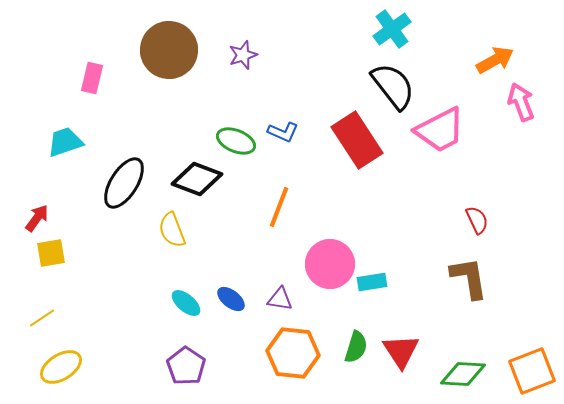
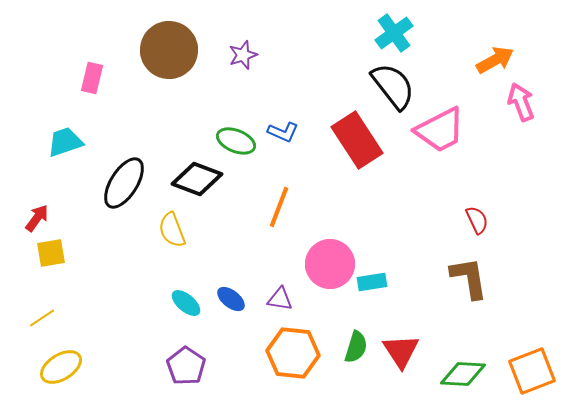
cyan cross: moved 2 px right, 4 px down
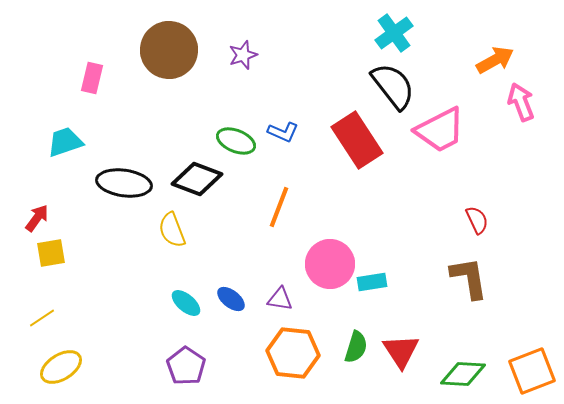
black ellipse: rotated 66 degrees clockwise
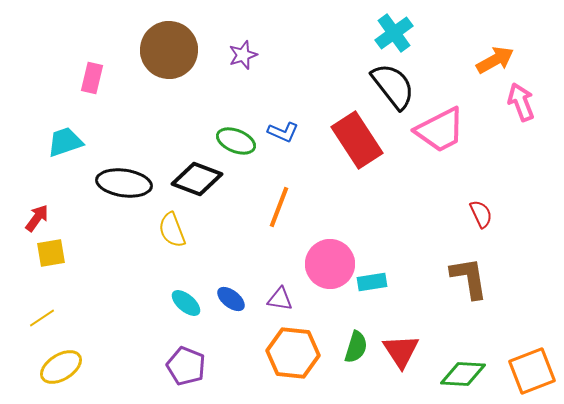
red semicircle: moved 4 px right, 6 px up
purple pentagon: rotated 12 degrees counterclockwise
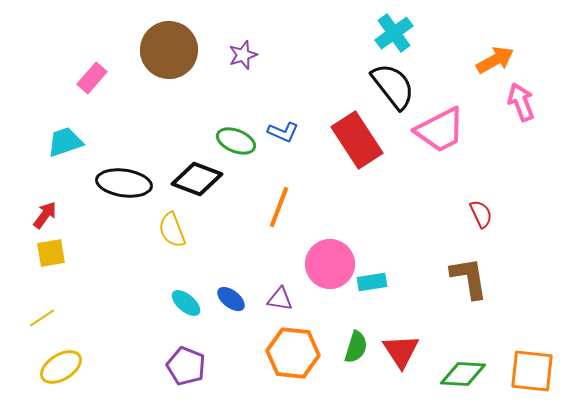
pink rectangle: rotated 28 degrees clockwise
red arrow: moved 8 px right, 3 px up
orange square: rotated 27 degrees clockwise
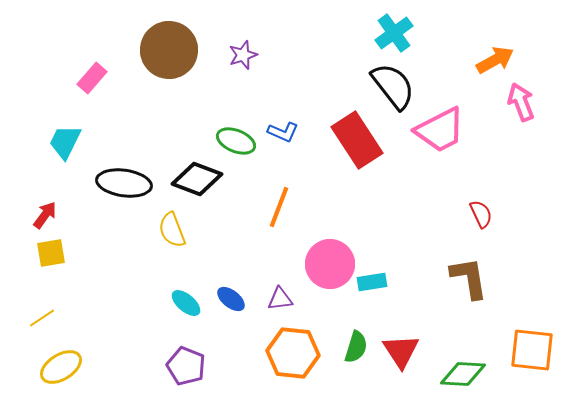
cyan trapezoid: rotated 45 degrees counterclockwise
purple triangle: rotated 16 degrees counterclockwise
orange square: moved 21 px up
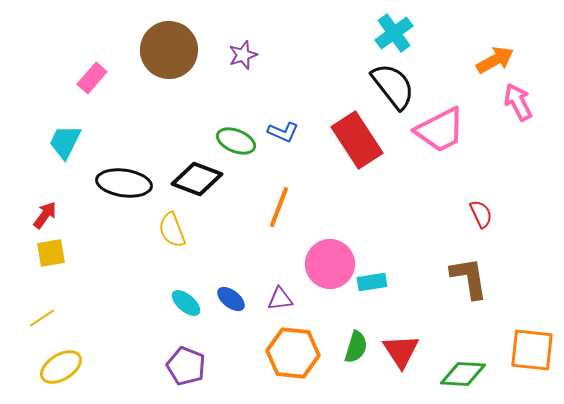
pink arrow: moved 3 px left; rotated 6 degrees counterclockwise
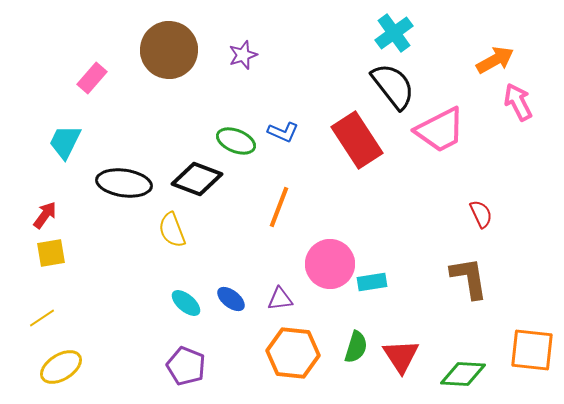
red triangle: moved 5 px down
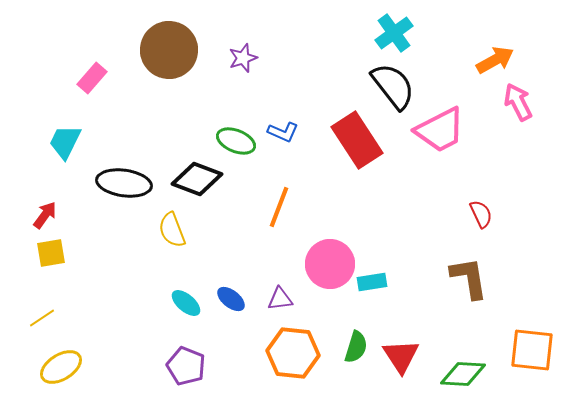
purple star: moved 3 px down
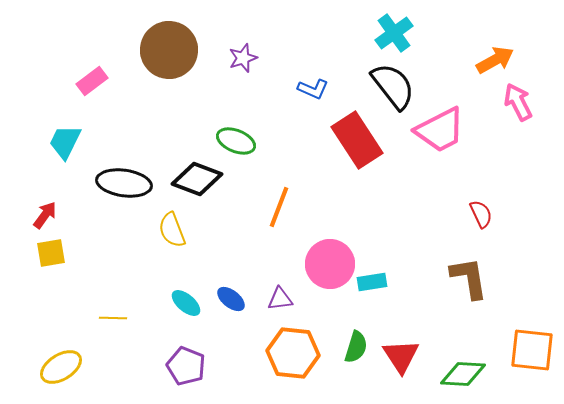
pink rectangle: moved 3 px down; rotated 12 degrees clockwise
blue L-shape: moved 30 px right, 43 px up
yellow line: moved 71 px right; rotated 36 degrees clockwise
